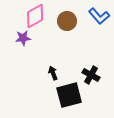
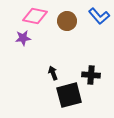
pink diamond: rotated 40 degrees clockwise
black cross: rotated 24 degrees counterclockwise
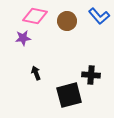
black arrow: moved 17 px left
